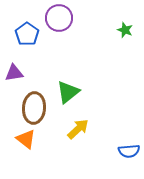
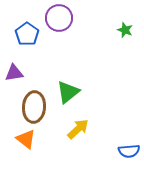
brown ellipse: moved 1 px up
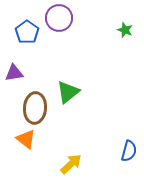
blue pentagon: moved 2 px up
brown ellipse: moved 1 px right, 1 px down
yellow arrow: moved 7 px left, 35 px down
blue semicircle: rotated 70 degrees counterclockwise
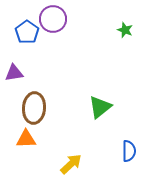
purple circle: moved 6 px left, 1 px down
green triangle: moved 32 px right, 15 px down
brown ellipse: moved 1 px left
orange triangle: rotated 40 degrees counterclockwise
blue semicircle: rotated 15 degrees counterclockwise
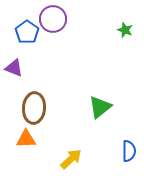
purple triangle: moved 5 px up; rotated 30 degrees clockwise
yellow arrow: moved 5 px up
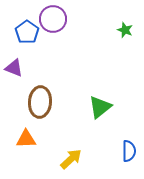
brown ellipse: moved 6 px right, 6 px up
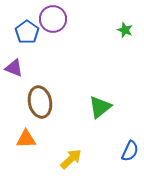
brown ellipse: rotated 16 degrees counterclockwise
blue semicircle: moved 1 px right; rotated 25 degrees clockwise
